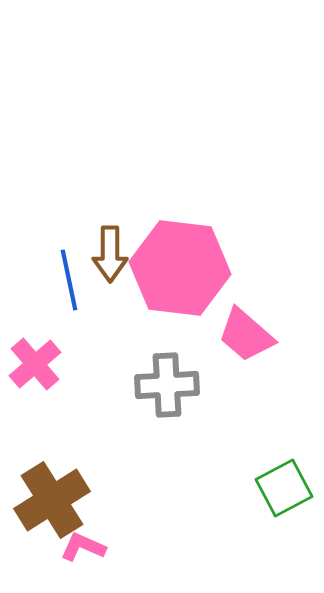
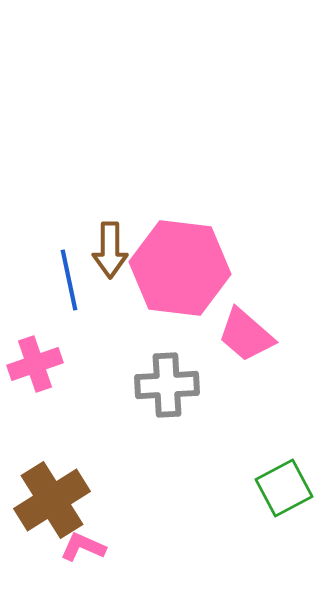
brown arrow: moved 4 px up
pink cross: rotated 22 degrees clockwise
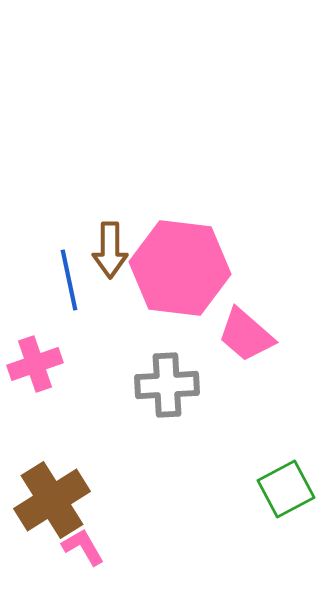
green square: moved 2 px right, 1 px down
pink L-shape: rotated 36 degrees clockwise
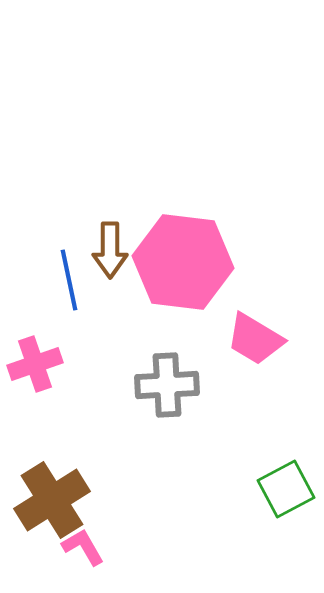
pink hexagon: moved 3 px right, 6 px up
pink trapezoid: moved 9 px right, 4 px down; rotated 10 degrees counterclockwise
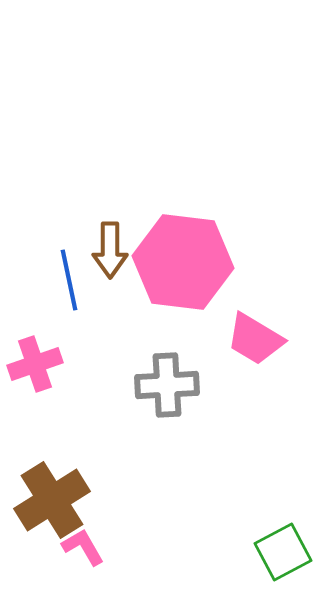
green square: moved 3 px left, 63 px down
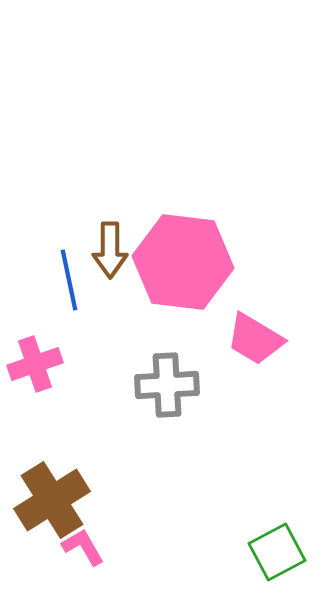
green square: moved 6 px left
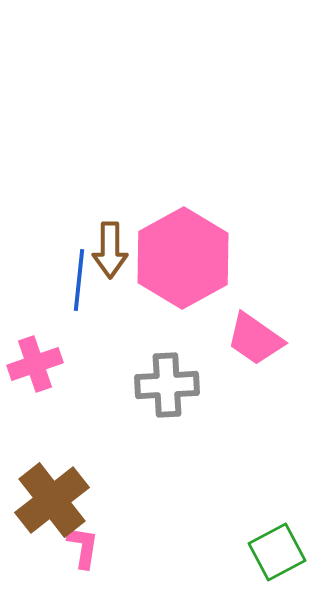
pink hexagon: moved 4 px up; rotated 24 degrees clockwise
blue line: moved 10 px right; rotated 18 degrees clockwise
pink trapezoid: rotated 4 degrees clockwise
brown cross: rotated 6 degrees counterclockwise
pink L-shape: rotated 39 degrees clockwise
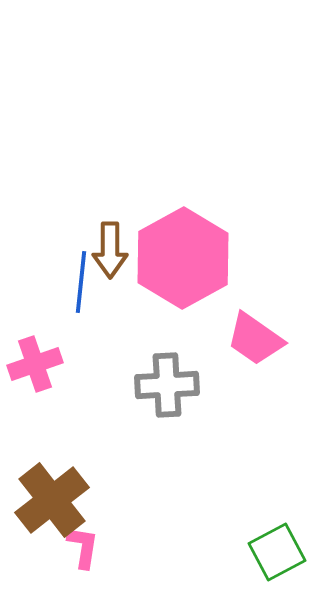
blue line: moved 2 px right, 2 px down
